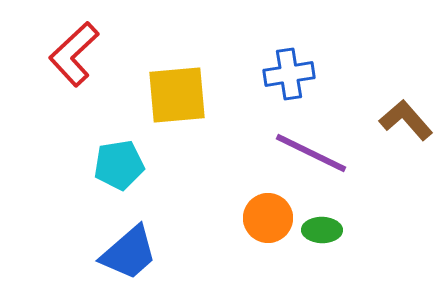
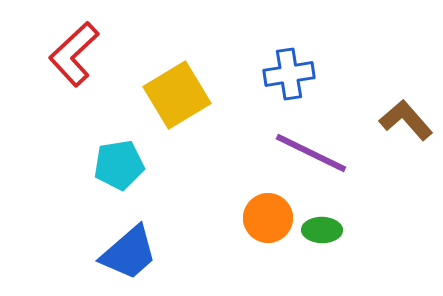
yellow square: rotated 26 degrees counterclockwise
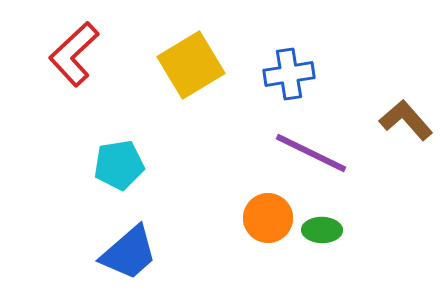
yellow square: moved 14 px right, 30 px up
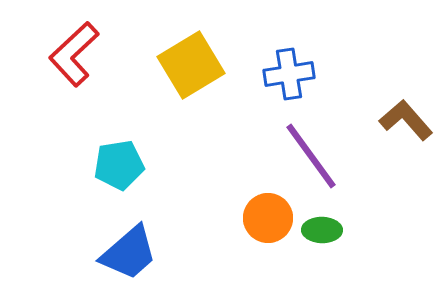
purple line: moved 3 px down; rotated 28 degrees clockwise
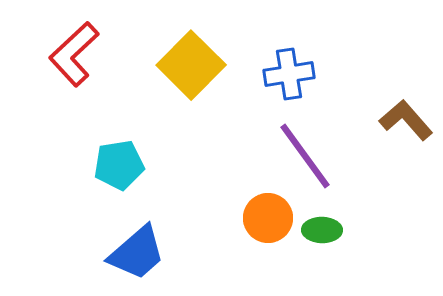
yellow square: rotated 14 degrees counterclockwise
purple line: moved 6 px left
blue trapezoid: moved 8 px right
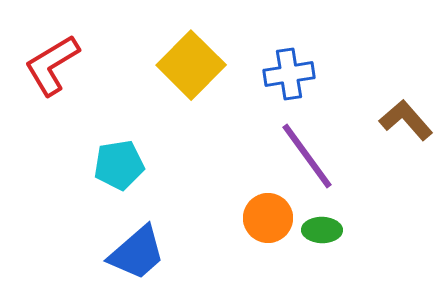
red L-shape: moved 22 px left, 11 px down; rotated 12 degrees clockwise
purple line: moved 2 px right
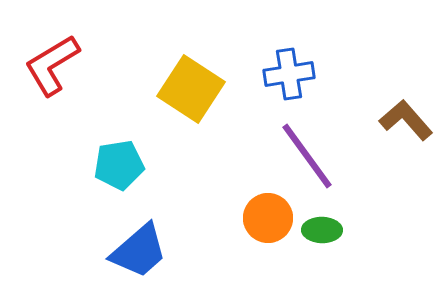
yellow square: moved 24 px down; rotated 12 degrees counterclockwise
blue trapezoid: moved 2 px right, 2 px up
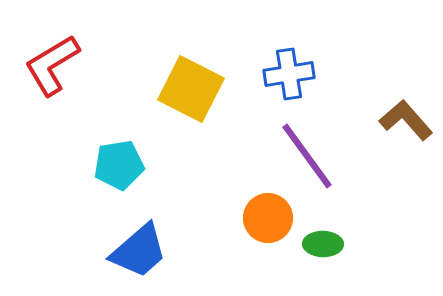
yellow square: rotated 6 degrees counterclockwise
green ellipse: moved 1 px right, 14 px down
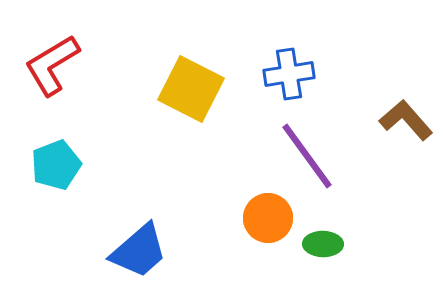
cyan pentagon: moved 63 px left; rotated 12 degrees counterclockwise
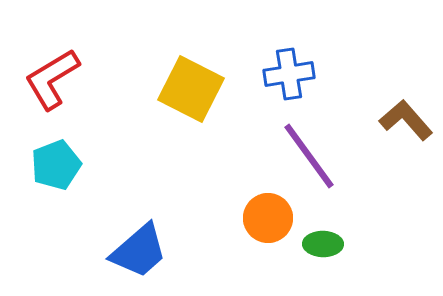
red L-shape: moved 14 px down
purple line: moved 2 px right
